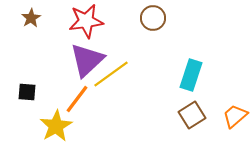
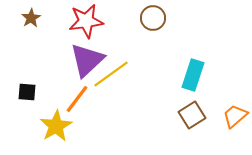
cyan rectangle: moved 2 px right
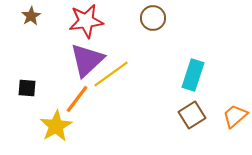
brown star: moved 2 px up
black square: moved 4 px up
